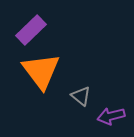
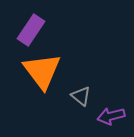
purple rectangle: rotated 12 degrees counterclockwise
orange triangle: moved 1 px right
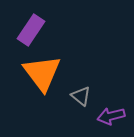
orange triangle: moved 2 px down
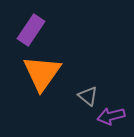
orange triangle: rotated 12 degrees clockwise
gray triangle: moved 7 px right
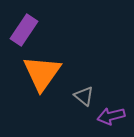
purple rectangle: moved 7 px left
gray triangle: moved 4 px left
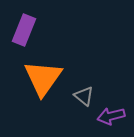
purple rectangle: rotated 12 degrees counterclockwise
orange triangle: moved 1 px right, 5 px down
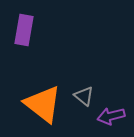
purple rectangle: rotated 12 degrees counterclockwise
orange triangle: moved 26 px down; rotated 27 degrees counterclockwise
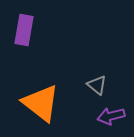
gray triangle: moved 13 px right, 11 px up
orange triangle: moved 2 px left, 1 px up
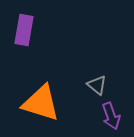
orange triangle: rotated 21 degrees counterclockwise
purple arrow: rotated 96 degrees counterclockwise
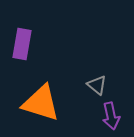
purple rectangle: moved 2 px left, 14 px down
purple arrow: rotated 8 degrees clockwise
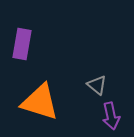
orange triangle: moved 1 px left, 1 px up
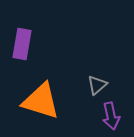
gray triangle: rotated 40 degrees clockwise
orange triangle: moved 1 px right, 1 px up
